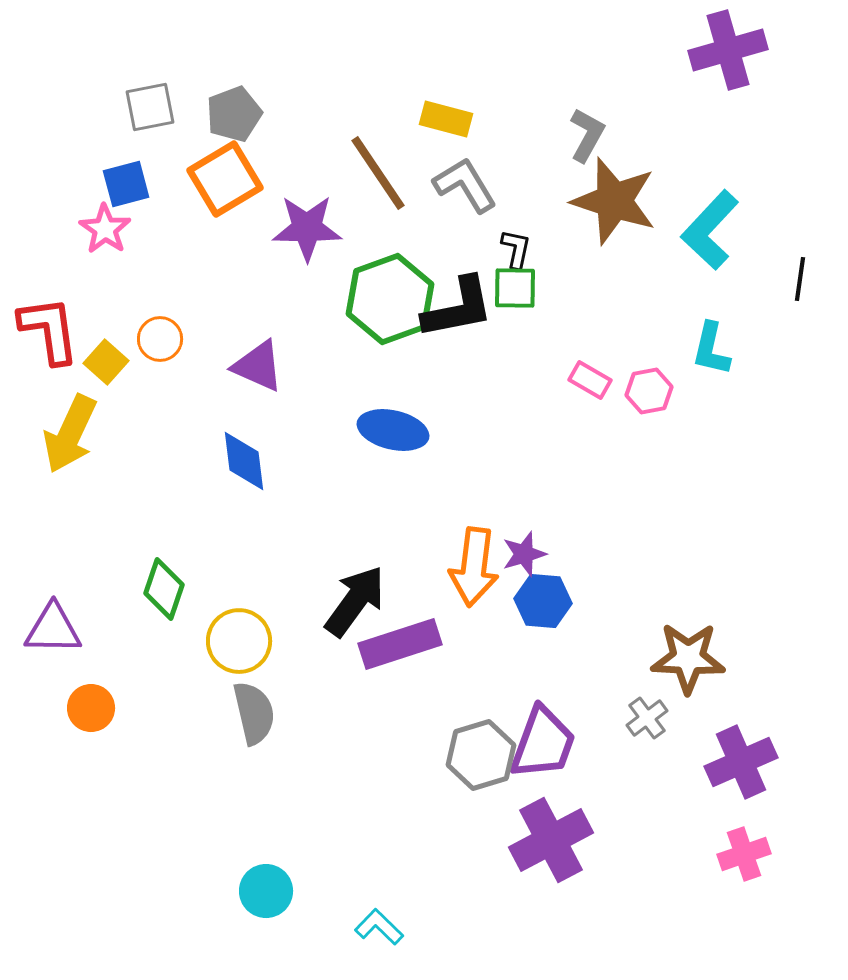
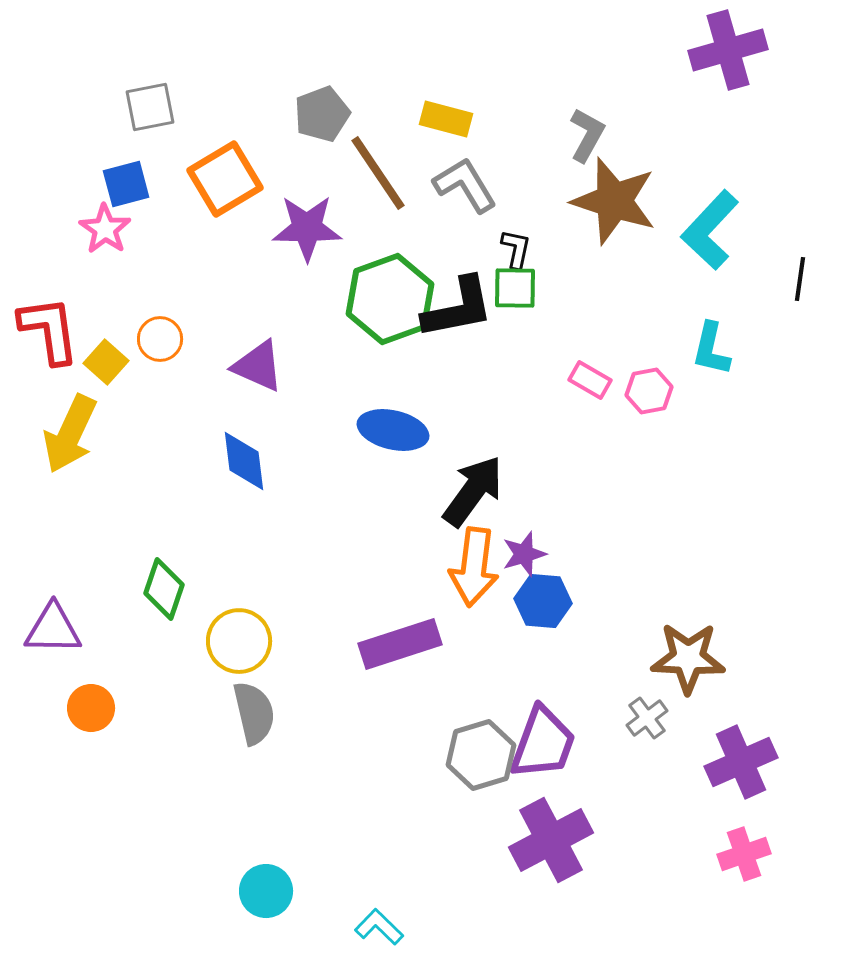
gray pentagon at (234, 114): moved 88 px right
black arrow at (355, 601): moved 118 px right, 110 px up
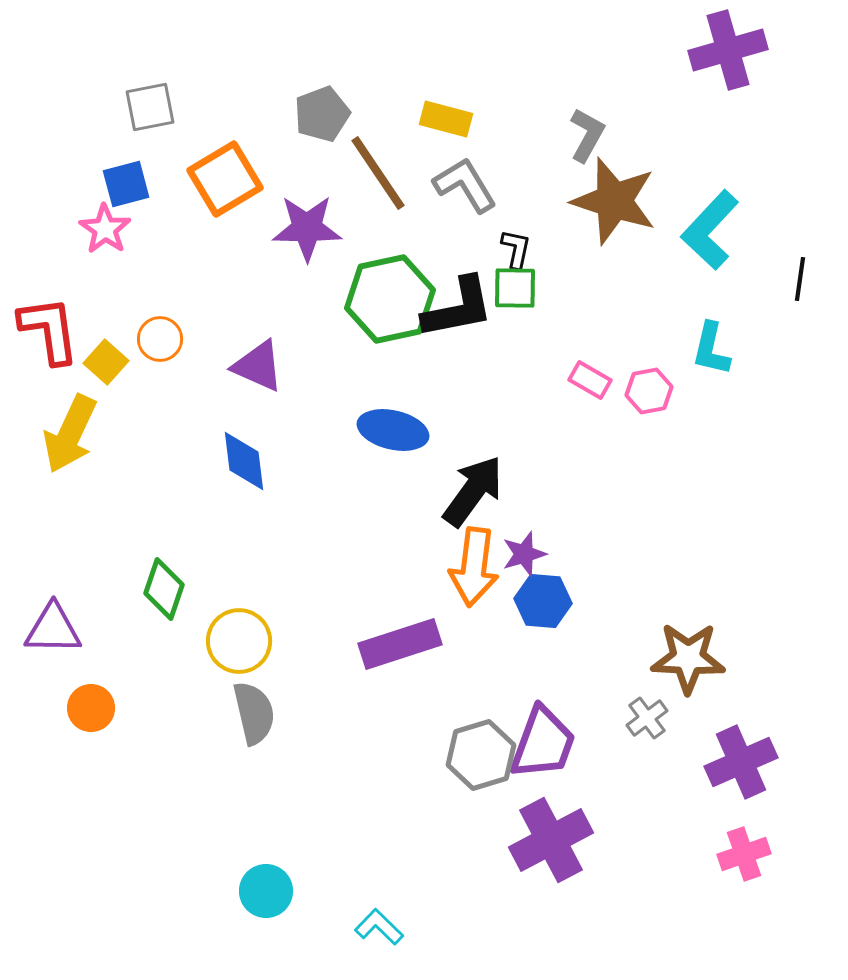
green hexagon at (390, 299): rotated 8 degrees clockwise
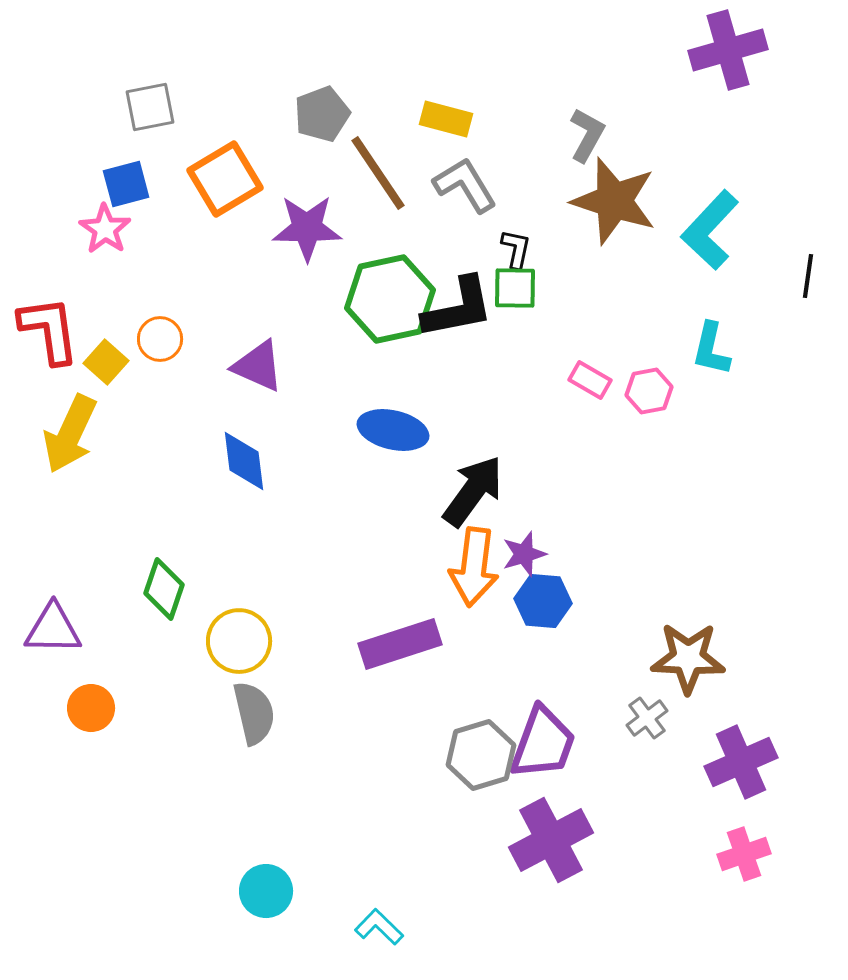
black line at (800, 279): moved 8 px right, 3 px up
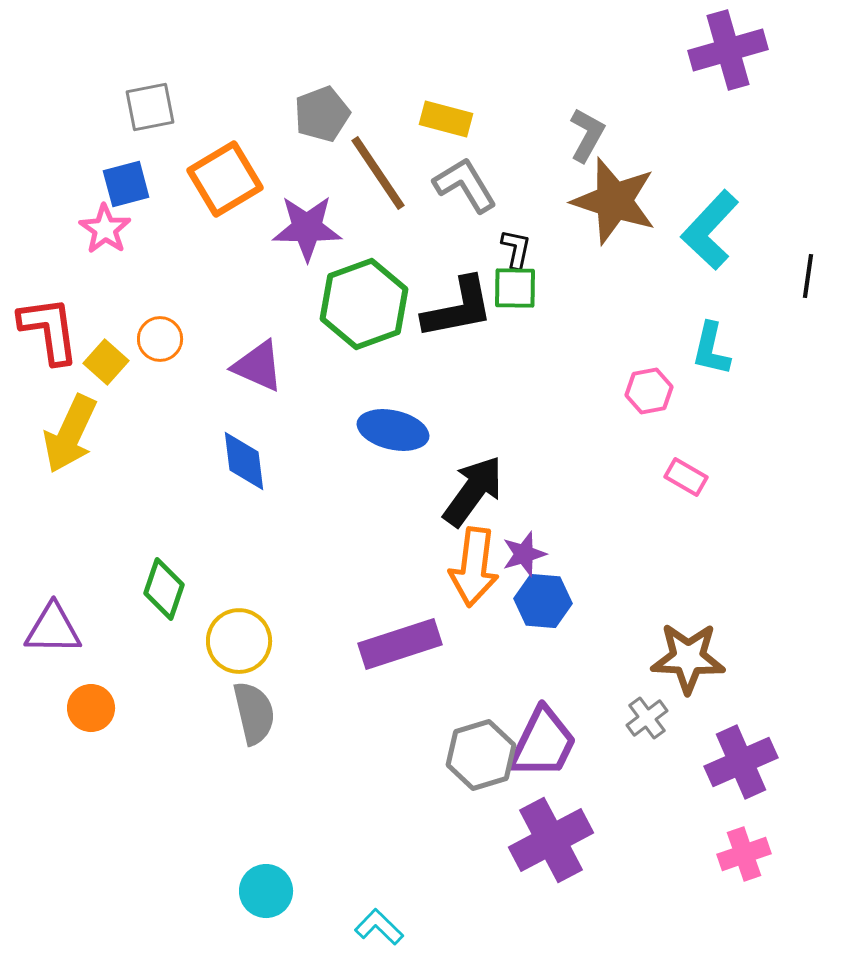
green hexagon at (390, 299): moved 26 px left, 5 px down; rotated 8 degrees counterclockwise
pink rectangle at (590, 380): moved 96 px right, 97 px down
purple trapezoid at (543, 743): rotated 6 degrees clockwise
